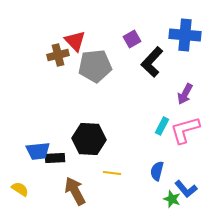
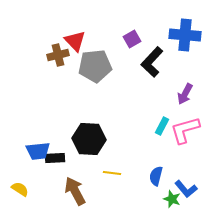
blue semicircle: moved 1 px left, 5 px down
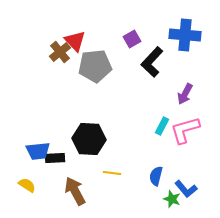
brown cross: moved 2 px right, 3 px up; rotated 25 degrees counterclockwise
yellow semicircle: moved 7 px right, 4 px up
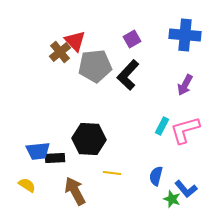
black L-shape: moved 24 px left, 13 px down
purple arrow: moved 9 px up
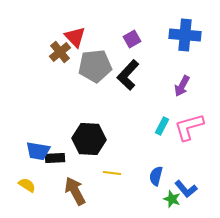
red triangle: moved 4 px up
purple arrow: moved 3 px left, 1 px down
pink L-shape: moved 4 px right, 3 px up
blue trapezoid: rotated 15 degrees clockwise
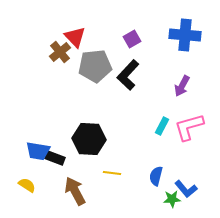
black rectangle: rotated 24 degrees clockwise
green star: rotated 24 degrees counterclockwise
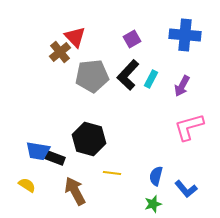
gray pentagon: moved 3 px left, 10 px down
cyan rectangle: moved 11 px left, 47 px up
black hexagon: rotated 12 degrees clockwise
green star: moved 19 px left, 5 px down; rotated 12 degrees counterclockwise
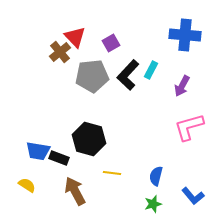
purple square: moved 21 px left, 4 px down
cyan rectangle: moved 9 px up
black rectangle: moved 4 px right
blue L-shape: moved 7 px right, 7 px down
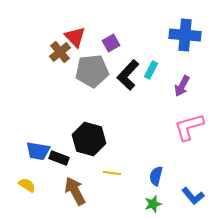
gray pentagon: moved 5 px up
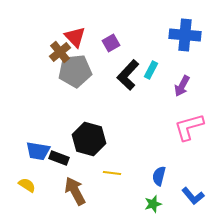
gray pentagon: moved 17 px left
blue semicircle: moved 3 px right
